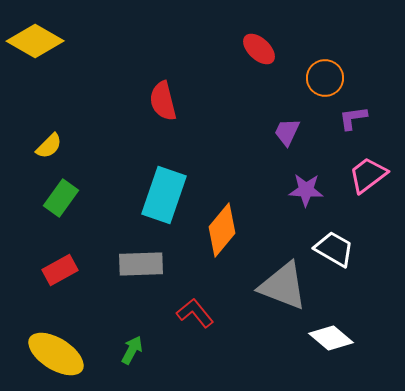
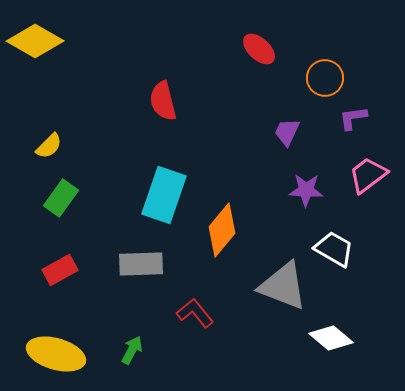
yellow ellipse: rotated 16 degrees counterclockwise
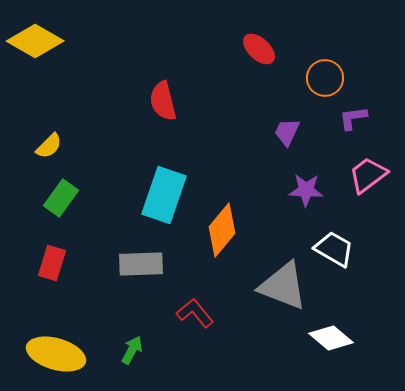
red rectangle: moved 8 px left, 7 px up; rotated 44 degrees counterclockwise
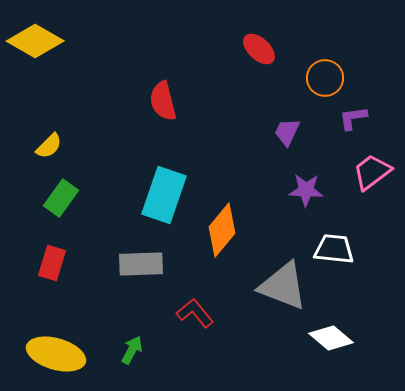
pink trapezoid: moved 4 px right, 3 px up
white trapezoid: rotated 24 degrees counterclockwise
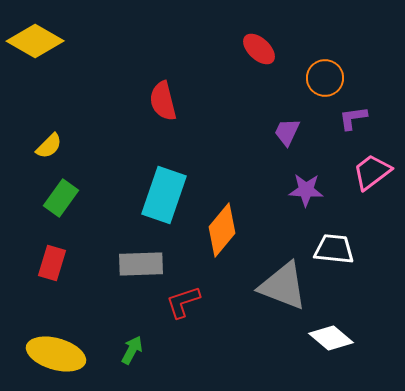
red L-shape: moved 12 px left, 11 px up; rotated 69 degrees counterclockwise
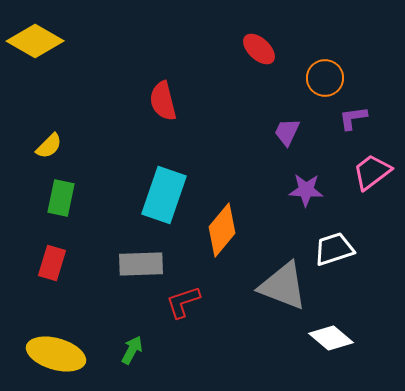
green rectangle: rotated 24 degrees counterclockwise
white trapezoid: rotated 24 degrees counterclockwise
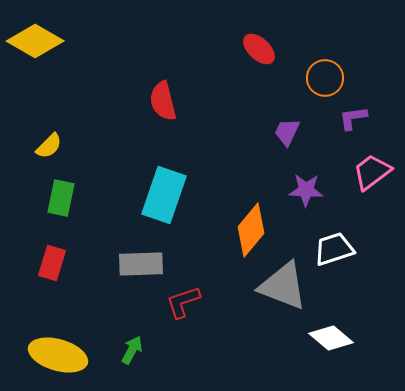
orange diamond: moved 29 px right
yellow ellipse: moved 2 px right, 1 px down
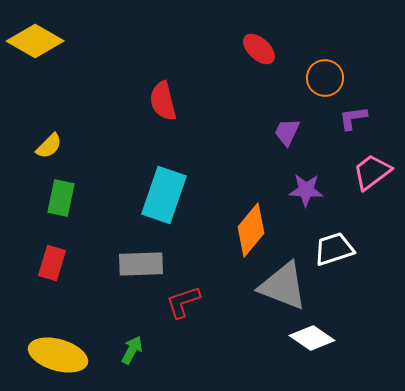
white diamond: moved 19 px left; rotated 6 degrees counterclockwise
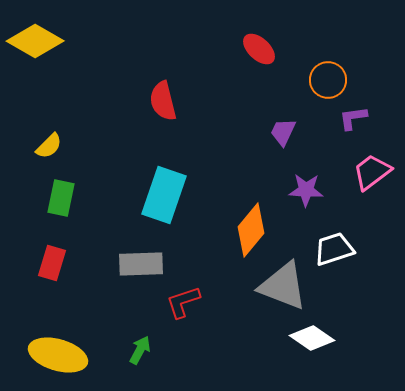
orange circle: moved 3 px right, 2 px down
purple trapezoid: moved 4 px left
green arrow: moved 8 px right
